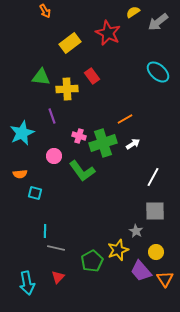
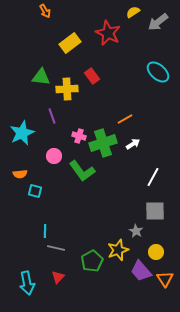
cyan square: moved 2 px up
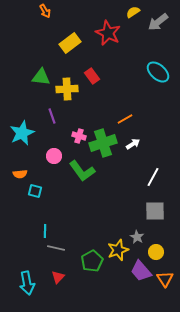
gray star: moved 1 px right, 6 px down
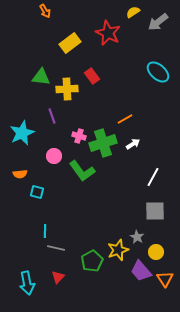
cyan square: moved 2 px right, 1 px down
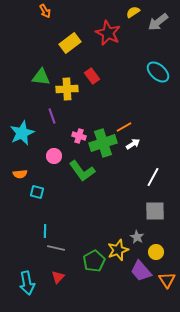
orange line: moved 1 px left, 8 px down
green pentagon: moved 2 px right
orange triangle: moved 2 px right, 1 px down
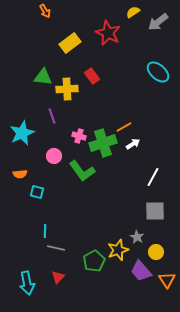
green triangle: moved 2 px right
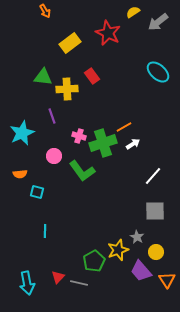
white line: moved 1 px up; rotated 12 degrees clockwise
gray line: moved 23 px right, 35 px down
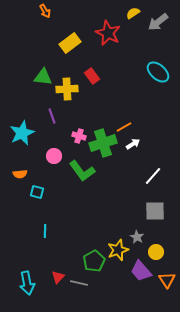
yellow semicircle: moved 1 px down
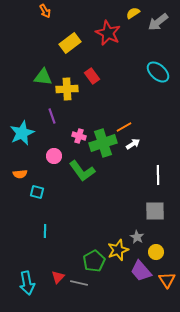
white line: moved 5 px right, 1 px up; rotated 42 degrees counterclockwise
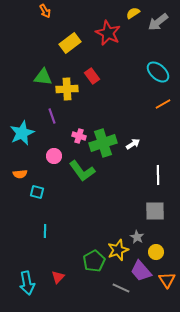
orange line: moved 39 px right, 23 px up
gray line: moved 42 px right, 5 px down; rotated 12 degrees clockwise
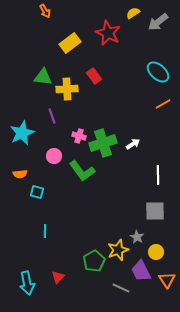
red rectangle: moved 2 px right
purple trapezoid: rotated 15 degrees clockwise
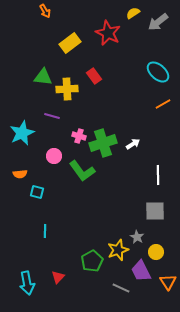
purple line: rotated 56 degrees counterclockwise
green pentagon: moved 2 px left
orange triangle: moved 1 px right, 2 px down
